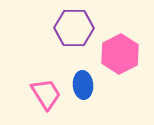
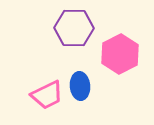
blue ellipse: moved 3 px left, 1 px down
pink trapezoid: moved 1 px right, 1 px down; rotated 96 degrees clockwise
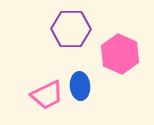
purple hexagon: moved 3 px left, 1 px down
pink hexagon: rotated 9 degrees counterclockwise
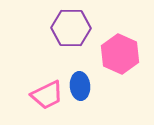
purple hexagon: moved 1 px up
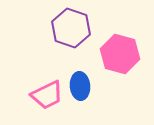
purple hexagon: rotated 18 degrees clockwise
pink hexagon: rotated 9 degrees counterclockwise
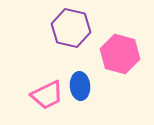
purple hexagon: rotated 6 degrees counterclockwise
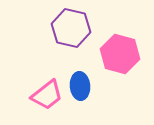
pink trapezoid: rotated 12 degrees counterclockwise
